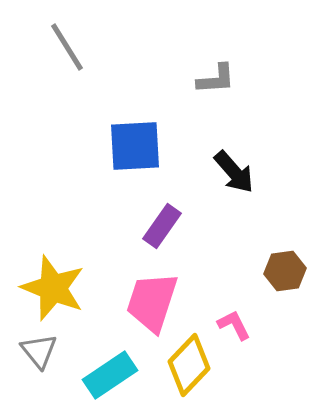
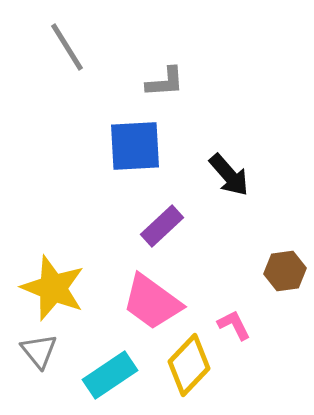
gray L-shape: moved 51 px left, 3 px down
black arrow: moved 5 px left, 3 px down
purple rectangle: rotated 12 degrees clockwise
pink trapezoid: rotated 72 degrees counterclockwise
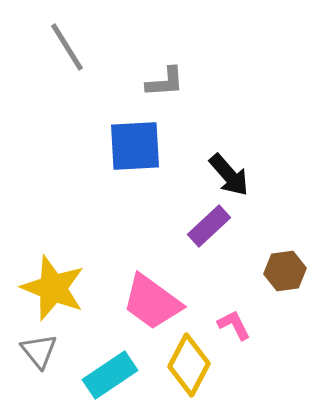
purple rectangle: moved 47 px right
yellow diamond: rotated 16 degrees counterclockwise
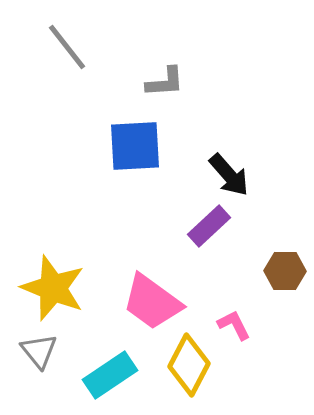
gray line: rotated 6 degrees counterclockwise
brown hexagon: rotated 9 degrees clockwise
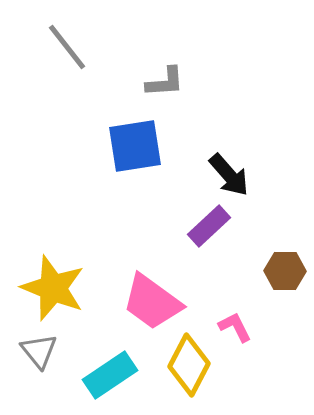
blue square: rotated 6 degrees counterclockwise
pink L-shape: moved 1 px right, 2 px down
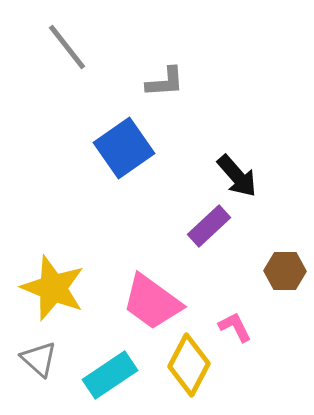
blue square: moved 11 px left, 2 px down; rotated 26 degrees counterclockwise
black arrow: moved 8 px right, 1 px down
gray triangle: moved 8 px down; rotated 9 degrees counterclockwise
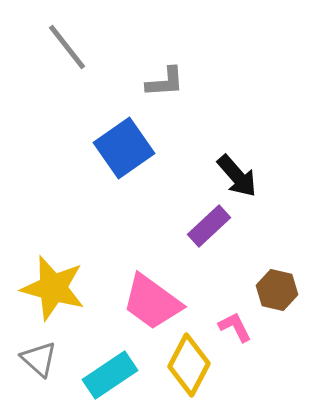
brown hexagon: moved 8 px left, 19 px down; rotated 12 degrees clockwise
yellow star: rotated 6 degrees counterclockwise
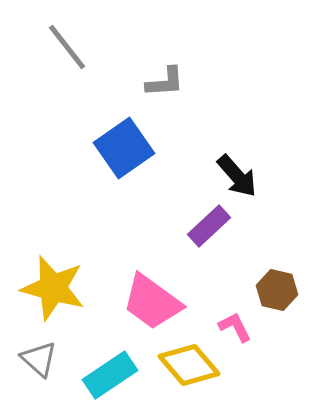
yellow diamond: rotated 68 degrees counterclockwise
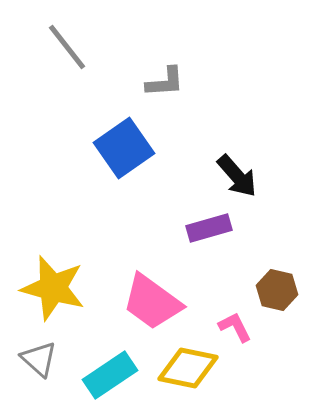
purple rectangle: moved 2 px down; rotated 27 degrees clockwise
yellow diamond: moved 1 px left, 3 px down; rotated 38 degrees counterclockwise
